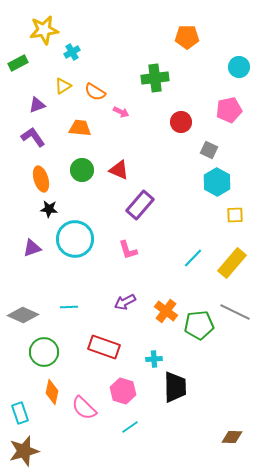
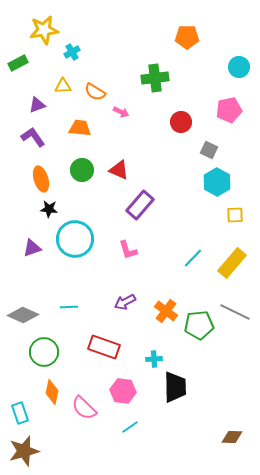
yellow triangle at (63, 86): rotated 30 degrees clockwise
pink hexagon at (123, 391): rotated 10 degrees counterclockwise
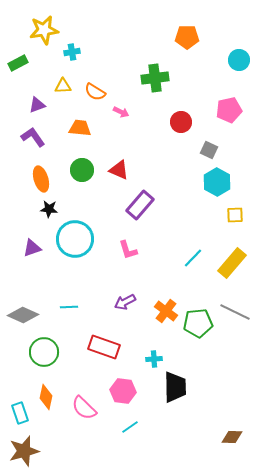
cyan cross at (72, 52): rotated 21 degrees clockwise
cyan circle at (239, 67): moved 7 px up
green pentagon at (199, 325): moved 1 px left, 2 px up
orange diamond at (52, 392): moved 6 px left, 5 px down
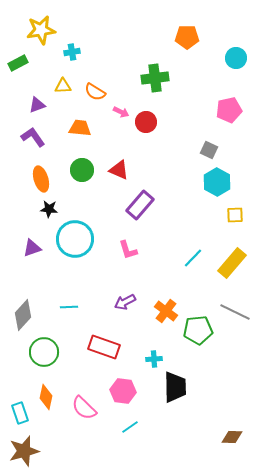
yellow star at (44, 30): moved 3 px left
cyan circle at (239, 60): moved 3 px left, 2 px up
red circle at (181, 122): moved 35 px left
gray diamond at (23, 315): rotated 72 degrees counterclockwise
green pentagon at (198, 323): moved 7 px down
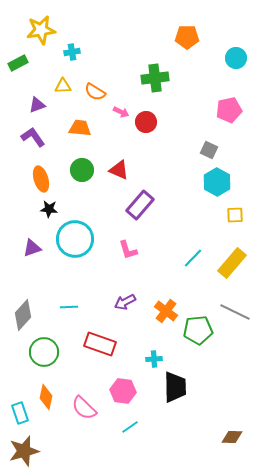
red rectangle at (104, 347): moved 4 px left, 3 px up
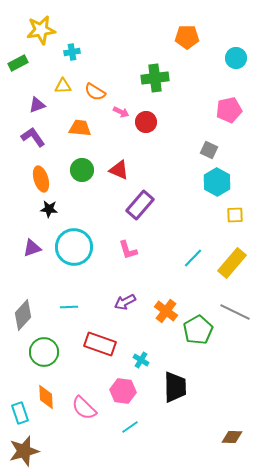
cyan circle at (75, 239): moved 1 px left, 8 px down
green pentagon at (198, 330): rotated 24 degrees counterclockwise
cyan cross at (154, 359): moved 13 px left, 1 px down; rotated 35 degrees clockwise
orange diamond at (46, 397): rotated 15 degrees counterclockwise
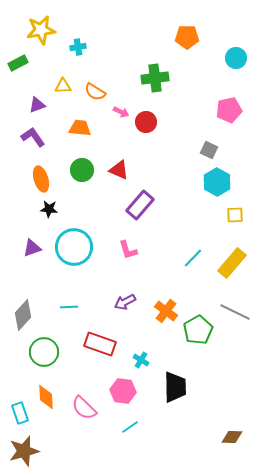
cyan cross at (72, 52): moved 6 px right, 5 px up
